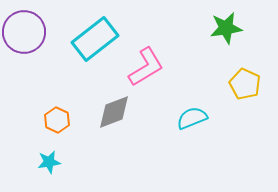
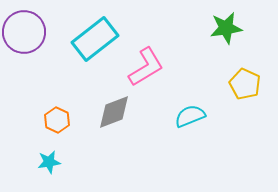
cyan semicircle: moved 2 px left, 2 px up
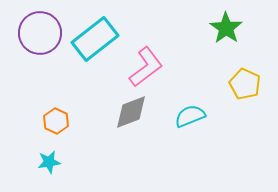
green star: rotated 28 degrees counterclockwise
purple circle: moved 16 px right, 1 px down
pink L-shape: rotated 6 degrees counterclockwise
gray diamond: moved 17 px right
orange hexagon: moved 1 px left, 1 px down
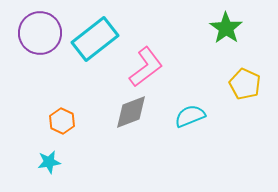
orange hexagon: moved 6 px right
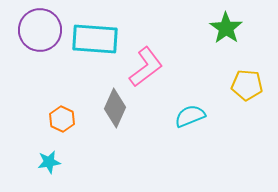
purple circle: moved 3 px up
cyan rectangle: rotated 42 degrees clockwise
yellow pentagon: moved 2 px right, 1 px down; rotated 20 degrees counterclockwise
gray diamond: moved 16 px left, 4 px up; rotated 45 degrees counterclockwise
orange hexagon: moved 2 px up
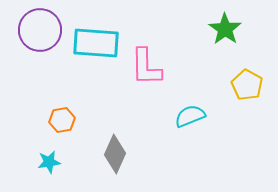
green star: moved 1 px left, 1 px down
cyan rectangle: moved 1 px right, 4 px down
pink L-shape: rotated 126 degrees clockwise
yellow pentagon: rotated 24 degrees clockwise
gray diamond: moved 46 px down
orange hexagon: moved 1 px down; rotated 25 degrees clockwise
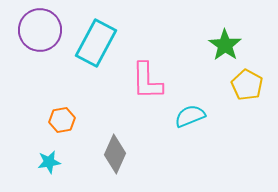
green star: moved 16 px down
cyan rectangle: rotated 66 degrees counterclockwise
pink L-shape: moved 1 px right, 14 px down
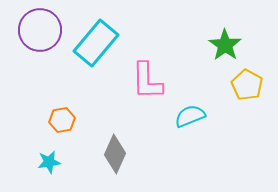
cyan rectangle: rotated 12 degrees clockwise
